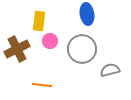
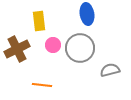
yellow rectangle: rotated 12 degrees counterclockwise
pink circle: moved 3 px right, 4 px down
gray circle: moved 2 px left, 1 px up
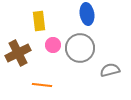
brown cross: moved 1 px right, 4 px down
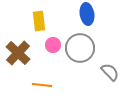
brown cross: rotated 20 degrees counterclockwise
gray semicircle: moved 2 px down; rotated 60 degrees clockwise
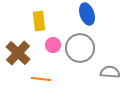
blue ellipse: rotated 10 degrees counterclockwise
gray semicircle: rotated 42 degrees counterclockwise
orange line: moved 1 px left, 6 px up
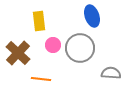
blue ellipse: moved 5 px right, 2 px down
gray semicircle: moved 1 px right, 1 px down
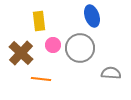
brown cross: moved 3 px right
